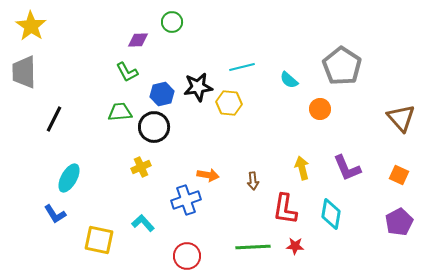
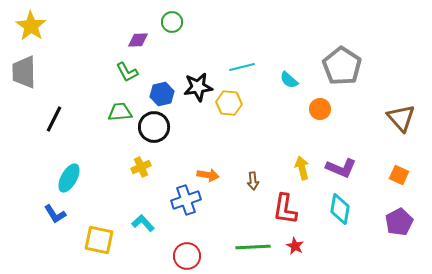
purple L-shape: moved 6 px left; rotated 44 degrees counterclockwise
cyan diamond: moved 9 px right, 5 px up
red star: rotated 24 degrees clockwise
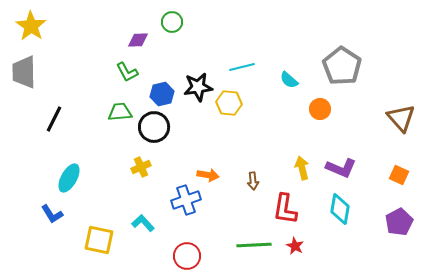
blue L-shape: moved 3 px left
green line: moved 1 px right, 2 px up
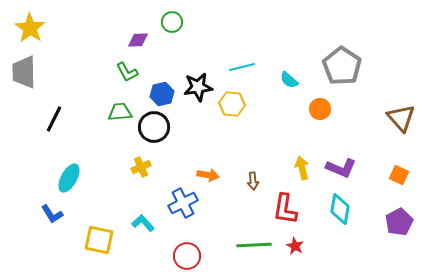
yellow star: moved 1 px left, 2 px down
yellow hexagon: moved 3 px right, 1 px down
blue cross: moved 3 px left, 3 px down; rotated 8 degrees counterclockwise
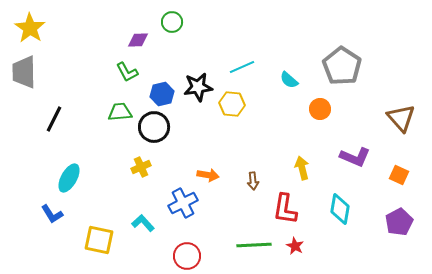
cyan line: rotated 10 degrees counterclockwise
purple L-shape: moved 14 px right, 11 px up
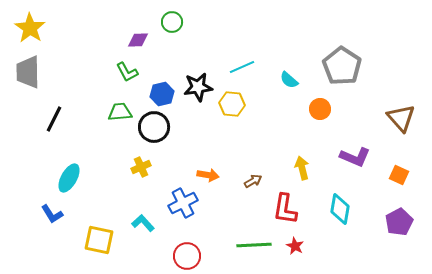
gray trapezoid: moved 4 px right
brown arrow: rotated 114 degrees counterclockwise
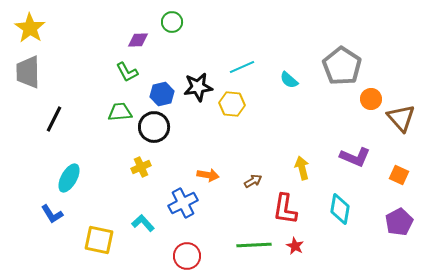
orange circle: moved 51 px right, 10 px up
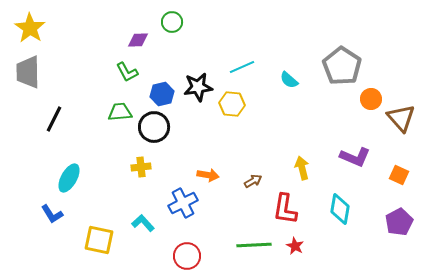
yellow cross: rotated 18 degrees clockwise
